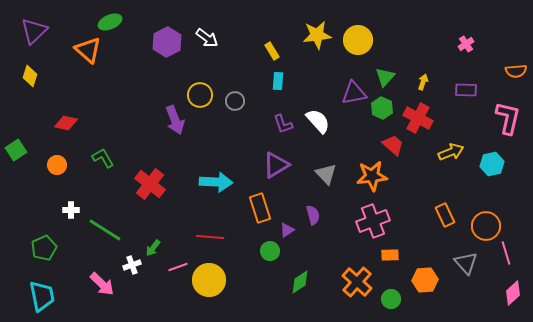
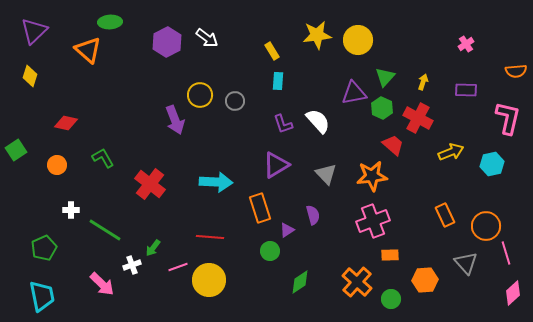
green ellipse at (110, 22): rotated 20 degrees clockwise
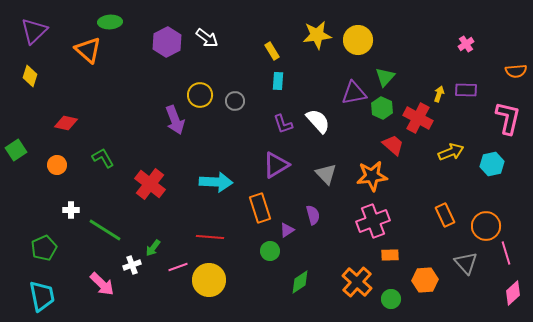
yellow arrow at (423, 82): moved 16 px right, 12 px down
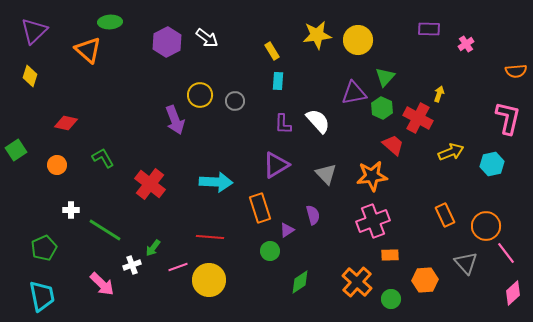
purple rectangle at (466, 90): moved 37 px left, 61 px up
purple L-shape at (283, 124): rotated 20 degrees clockwise
pink line at (506, 253): rotated 20 degrees counterclockwise
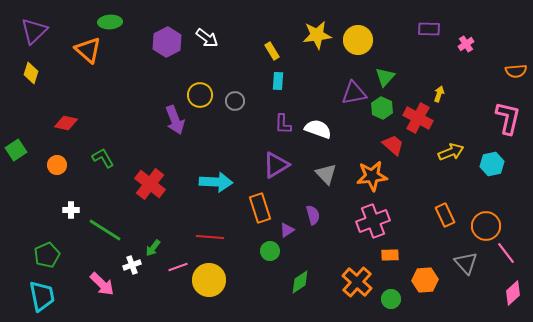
yellow diamond at (30, 76): moved 1 px right, 3 px up
white semicircle at (318, 121): moved 8 px down; rotated 28 degrees counterclockwise
green pentagon at (44, 248): moved 3 px right, 7 px down
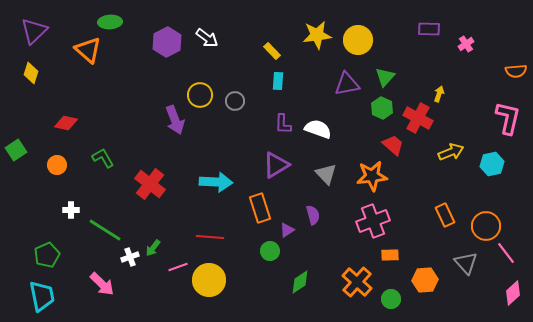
yellow rectangle at (272, 51): rotated 12 degrees counterclockwise
purple triangle at (354, 93): moved 7 px left, 9 px up
white cross at (132, 265): moved 2 px left, 8 px up
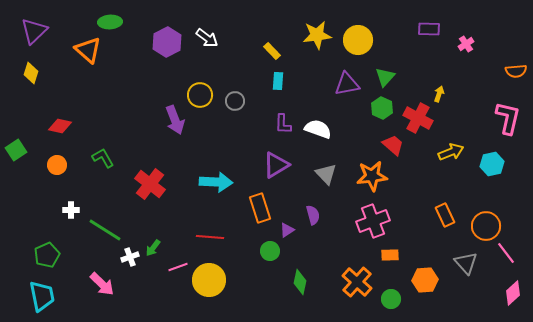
red diamond at (66, 123): moved 6 px left, 3 px down
green diamond at (300, 282): rotated 45 degrees counterclockwise
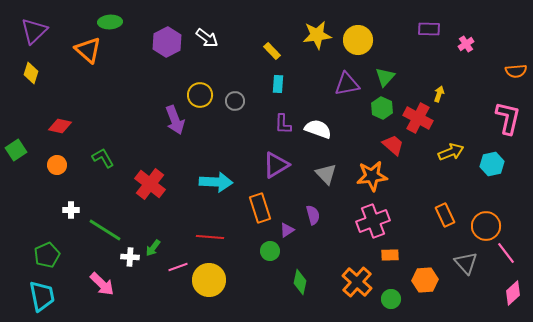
cyan rectangle at (278, 81): moved 3 px down
white cross at (130, 257): rotated 24 degrees clockwise
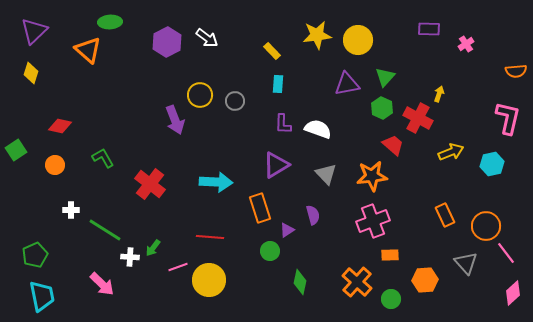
orange circle at (57, 165): moved 2 px left
green pentagon at (47, 255): moved 12 px left
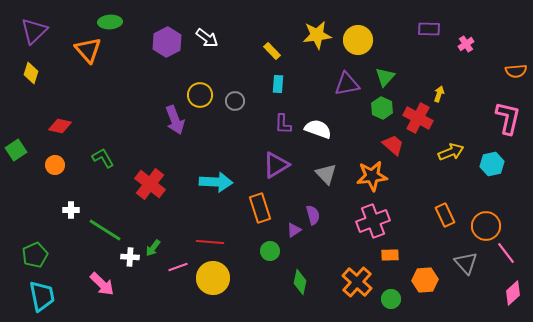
orange triangle at (88, 50): rotated 8 degrees clockwise
purple triangle at (287, 230): moved 7 px right
red line at (210, 237): moved 5 px down
yellow circle at (209, 280): moved 4 px right, 2 px up
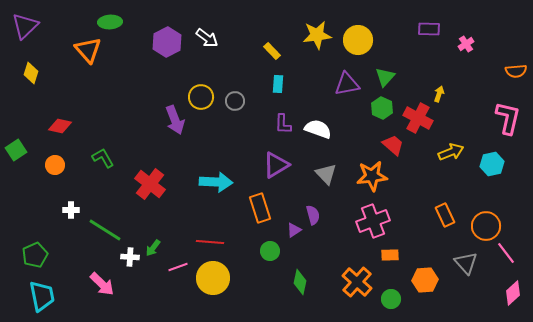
purple triangle at (34, 31): moved 9 px left, 5 px up
yellow circle at (200, 95): moved 1 px right, 2 px down
